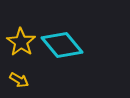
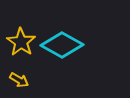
cyan diamond: rotated 21 degrees counterclockwise
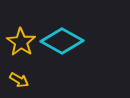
cyan diamond: moved 4 px up
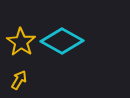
yellow arrow: rotated 90 degrees counterclockwise
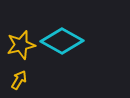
yellow star: moved 3 px down; rotated 24 degrees clockwise
